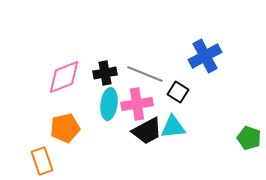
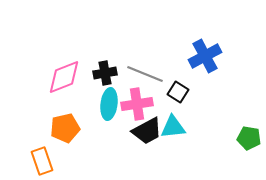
green pentagon: rotated 10 degrees counterclockwise
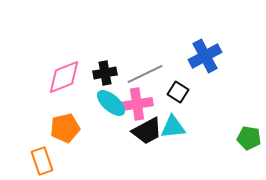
gray line: rotated 48 degrees counterclockwise
cyan ellipse: moved 2 px right, 1 px up; rotated 56 degrees counterclockwise
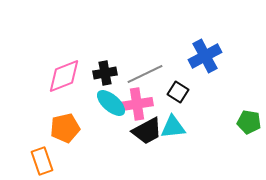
pink diamond: moved 1 px up
green pentagon: moved 16 px up
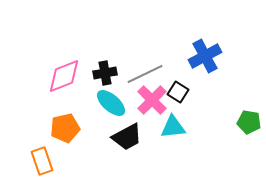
pink cross: moved 15 px right, 4 px up; rotated 36 degrees counterclockwise
black trapezoid: moved 20 px left, 6 px down
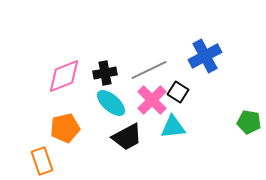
gray line: moved 4 px right, 4 px up
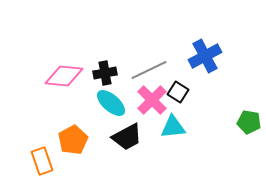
pink diamond: rotated 27 degrees clockwise
orange pentagon: moved 8 px right, 12 px down; rotated 16 degrees counterclockwise
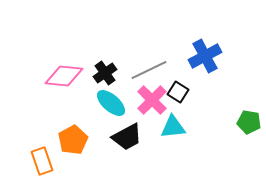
black cross: rotated 25 degrees counterclockwise
